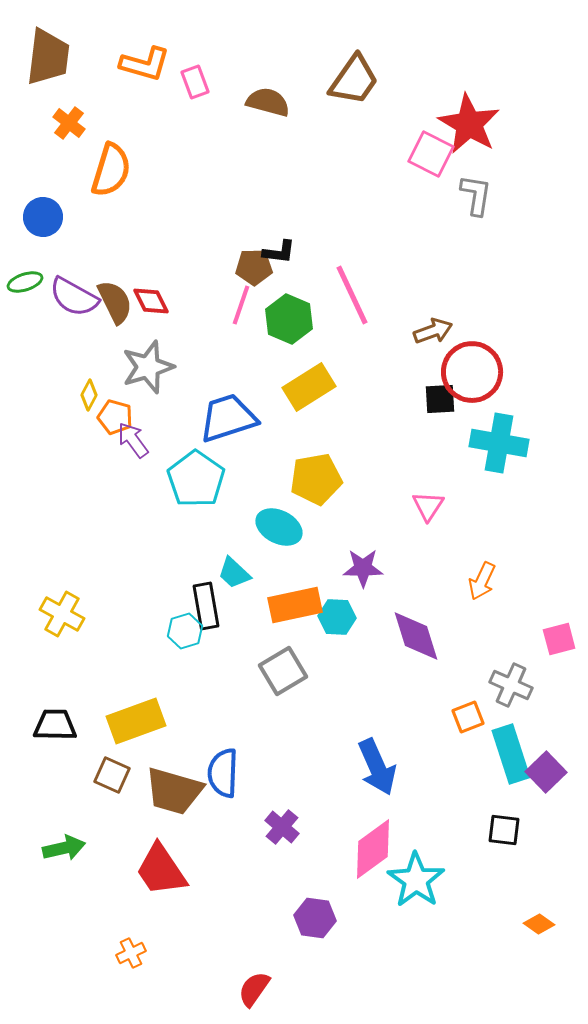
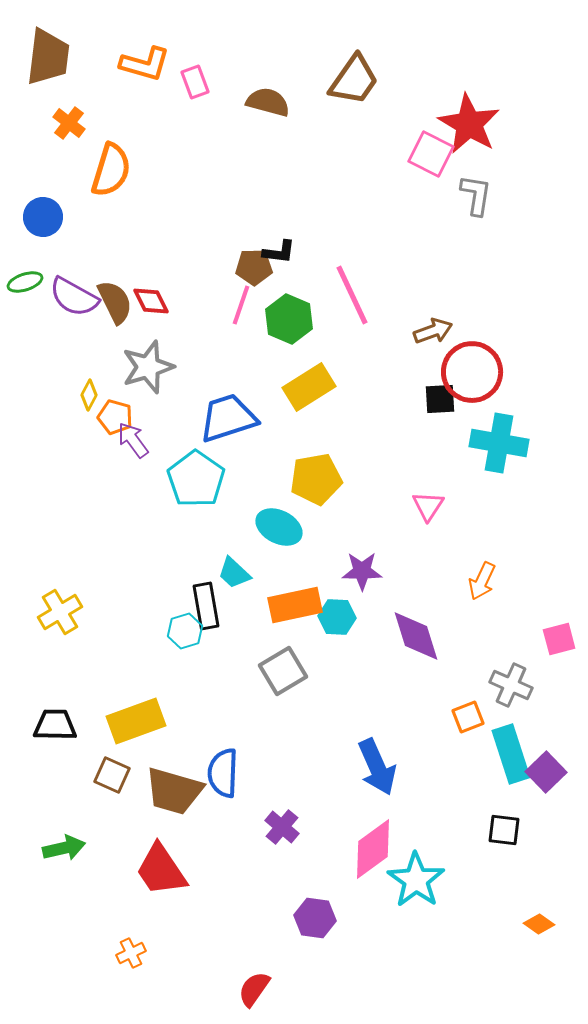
purple star at (363, 568): moved 1 px left, 3 px down
yellow cross at (62, 614): moved 2 px left, 2 px up; rotated 30 degrees clockwise
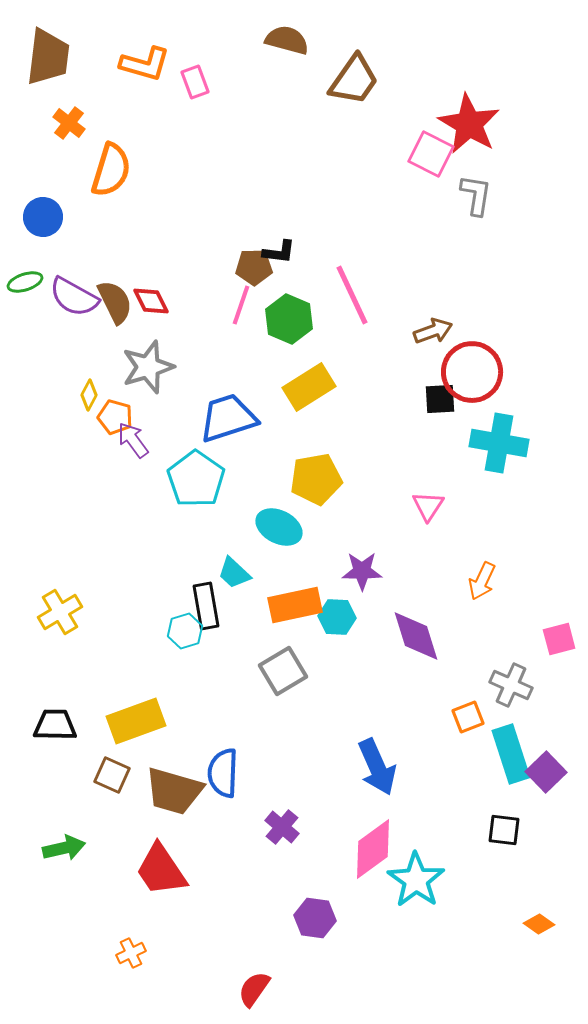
brown semicircle at (268, 102): moved 19 px right, 62 px up
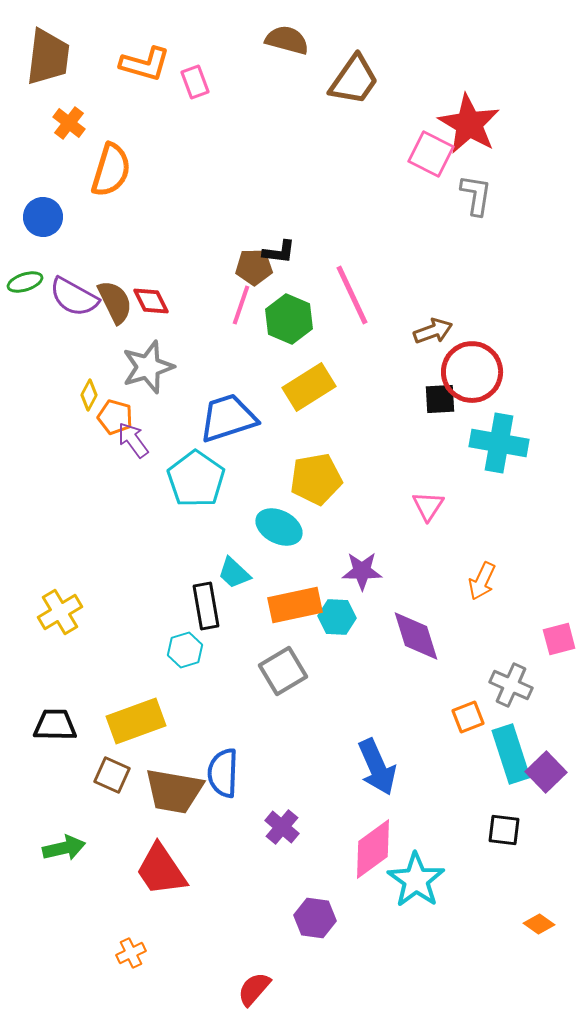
cyan hexagon at (185, 631): moved 19 px down
brown trapezoid at (174, 791): rotated 6 degrees counterclockwise
red semicircle at (254, 989): rotated 6 degrees clockwise
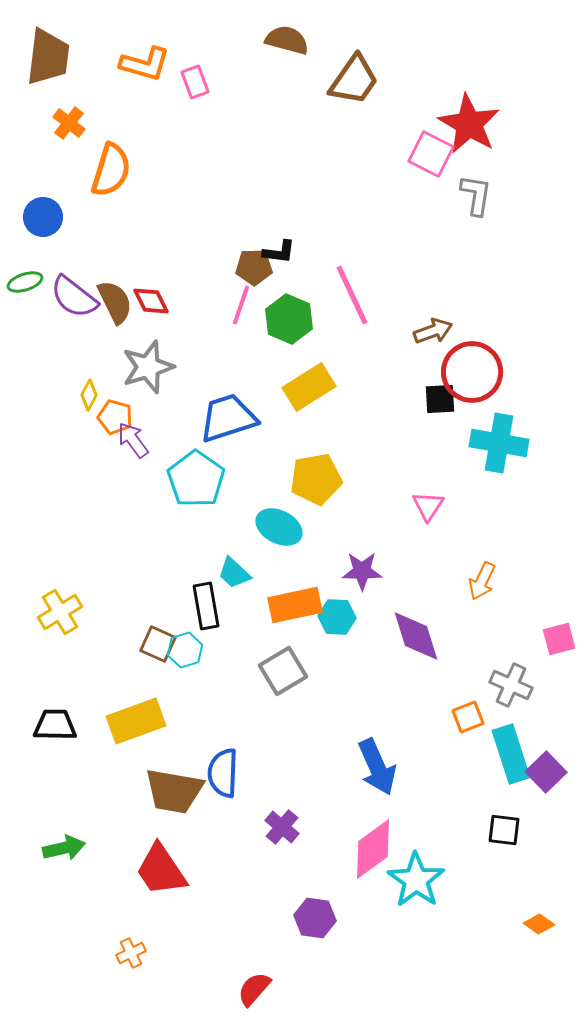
purple semicircle at (74, 297): rotated 9 degrees clockwise
brown square at (112, 775): moved 46 px right, 131 px up
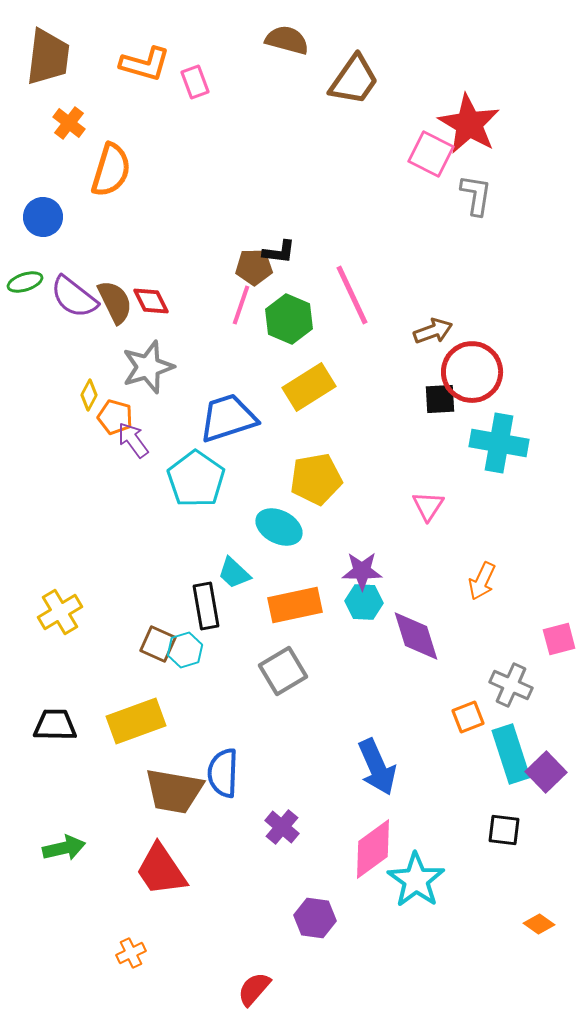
cyan hexagon at (337, 617): moved 27 px right, 15 px up
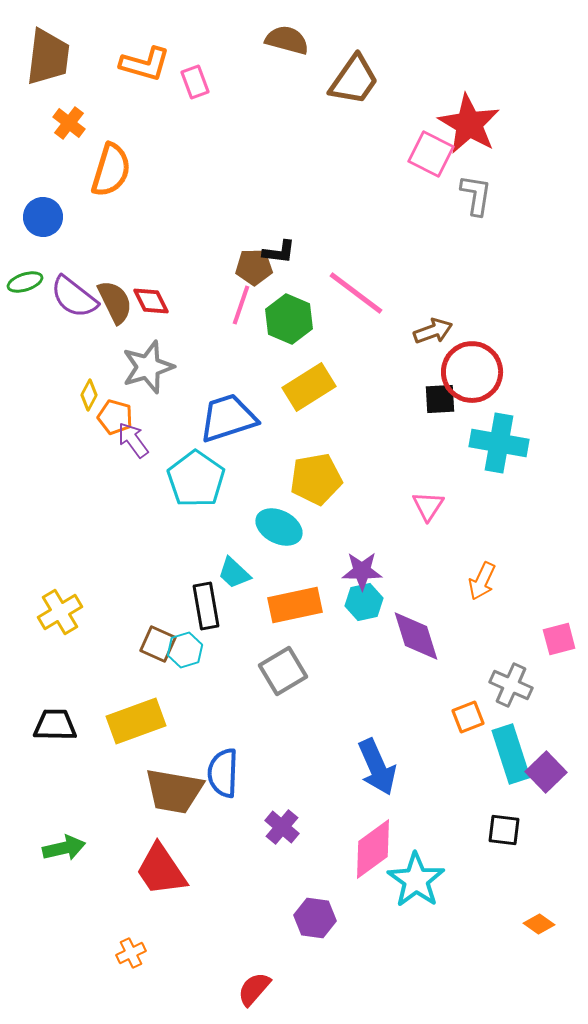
pink line at (352, 295): moved 4 px right, 2 px up; rotated 28 degrees counterclockwise
cyan hexagon at (364, 602): rotated 15 degrees counterclockwise
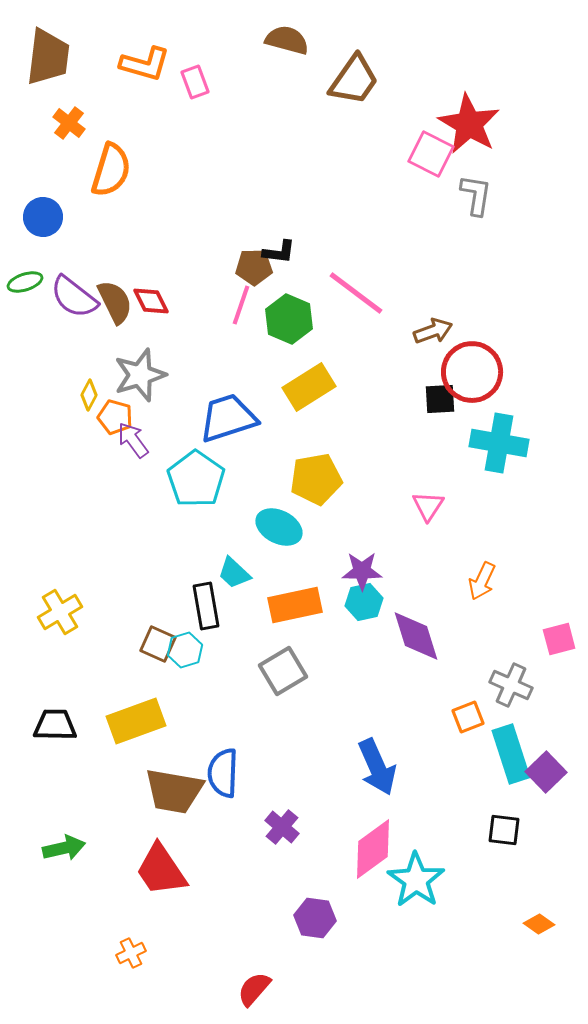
gray star at (148, 367): moved 8 px left, 8 px down
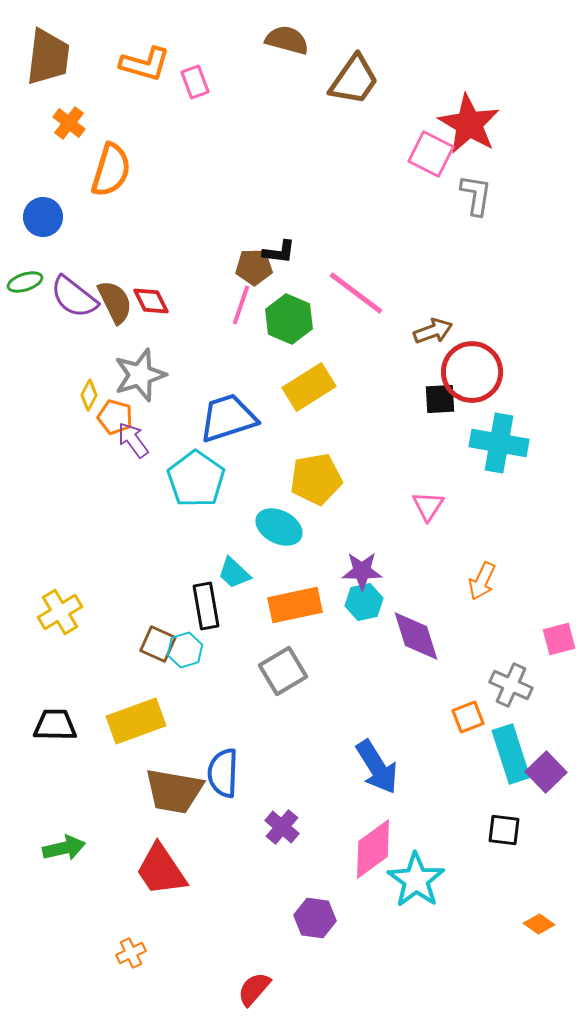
blue arrow at (377, 767): rotated 8 degrees counterclockwise
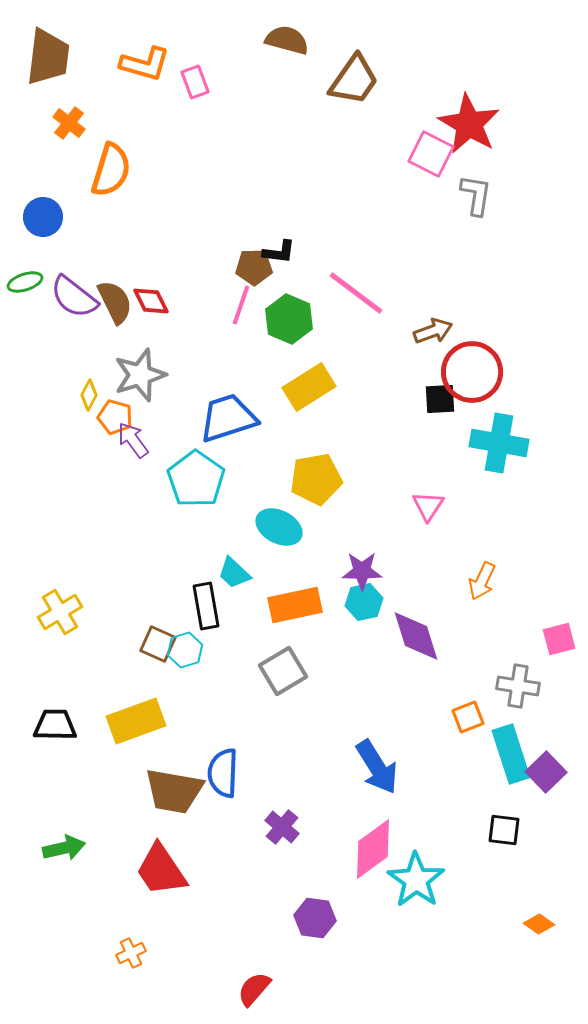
gray cross at (511, 685): moved 7 px right, 1 px down; rotated 15 degrees counterclockwise
